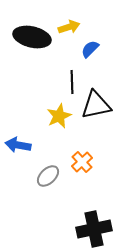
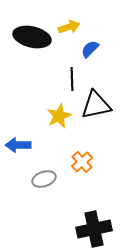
black line: moved 3 px up
blue arrow: rotated 10 degrees counterclockwise
gray ellipse: moved 4 px left, 3 px down; rotated 25 degrees clockwise
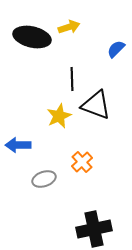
blue semicircle: moved 26 px right
black triangle: rotated 32 degrees clockwise
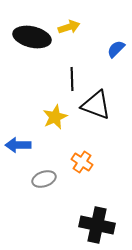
yellow star: moved 4 px left, 1 px down
orange cross: rotated 15 degrees counterclockwise
black cross: moved 3 px right, 4 px up; rotated 24 degrees clockwise
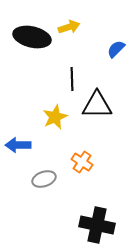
black triangle: moved 1 px right; rotated 20 degrees counterclockwise
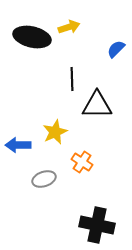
yellow star: moved 15 px down
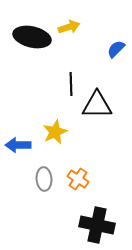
black line: moved 1 px left, 5 px down
orange cross: moved 4 px left, 17 px down
gray ellipse: rotated 75 degrees counterclockwise
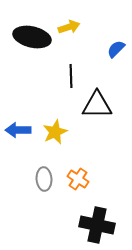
black line: moved 8 px up
blue arrow: moved 15 px up
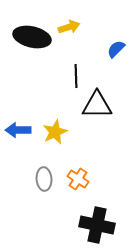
black line: moved 5 px right
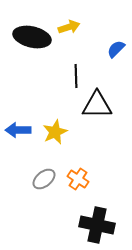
gray ellipse: rotated 55 degrees clockwise
